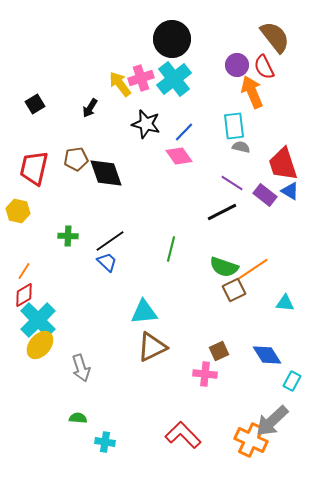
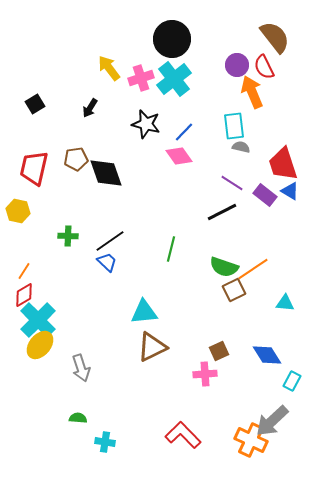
yellow arrow at (120, 84): moved 11 px left, 16 px up
pink cross at (205, 374): rotated 10 degrees counterclockwise
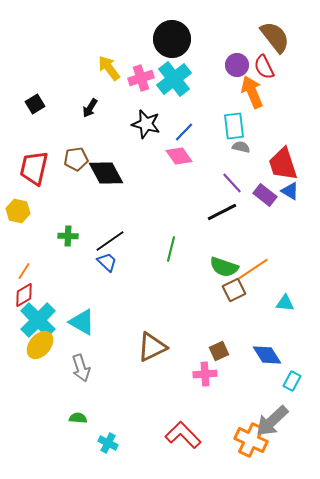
black diamond at (106, 173): rotated 9 degrees counterclockwise
purple line at (232, 183): rotated 15 degrees clockwise
cyan triangle at (144, 312): moved 62 px left, 10 px down; rotated 36 degrees clockwise
cyan cross at (105, 442): moved 3 px right, 1 px down; rotated 18 degrees clockwise
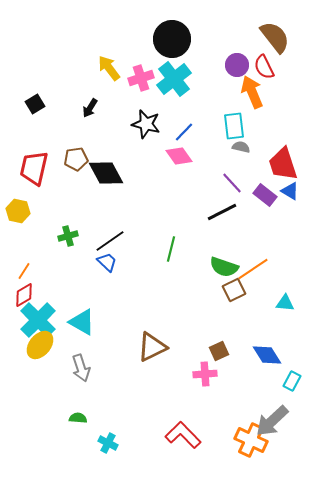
green cross at (68, 236): rotated 18 degrees counterclockwise
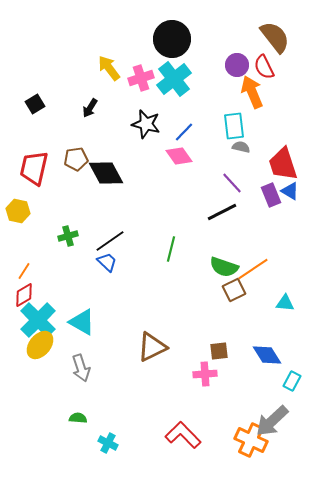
purple rectangle at (265, 195): moved 6 px right; rotated 30 degrees clockwise
brown square at (219, 351): rotated 18 degrees clockwise
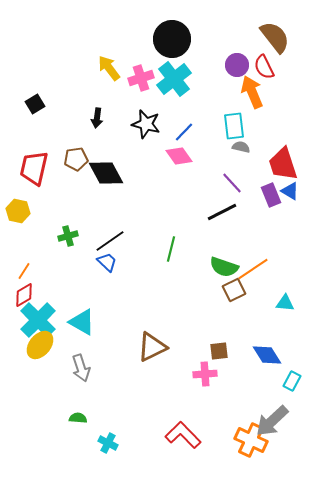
black arrow at (90, 108): moved 7 px right, 10 px down; rotated 24 degrees counterclockwise
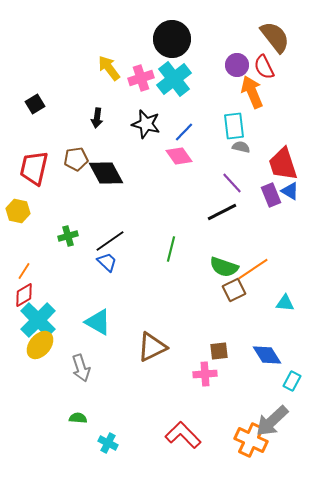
cyan triangle at (82, 322): moved 16 px right
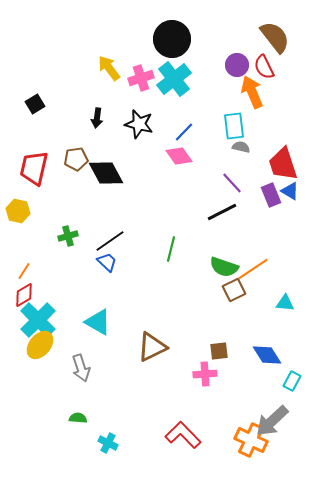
black star at (146, 124): moved 7 px left
